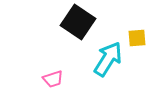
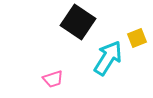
yellow square: rotated 18 degrees counterclockwise
cyan arrow: moved 1 px up
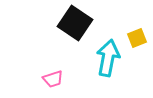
black square: moved 3 px left, 1 px down
cyan arrow: rotated 21 degrees counterclockwise
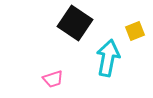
yellow square: moved 2 px left, 7 px up
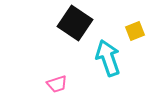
cyan arrow: rotated 30 degrees counterclockwise
pink trapezoid: moved 4 px right, 5 px down
